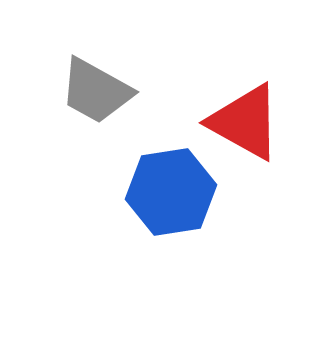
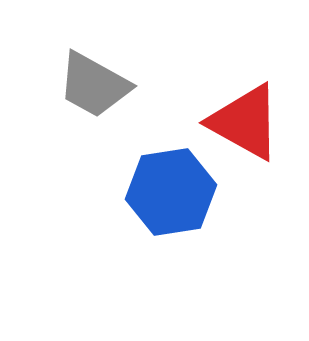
gray trapezoid: moved 2 px left, 6 px up
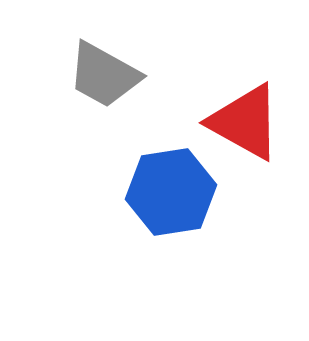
gray trapezoid: moved 10 px right, 10 px up
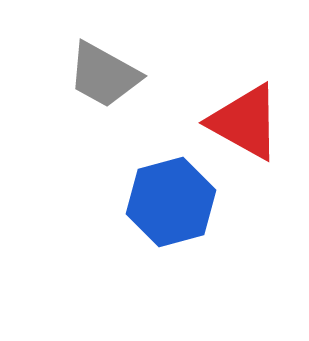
blue hexagon: moved 10 px down; rotated 6 degrees counterclockwise
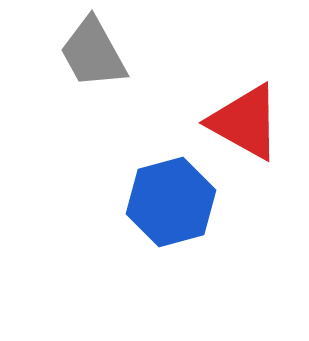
gray trapezoid: moved 11 px left, 22 px up; rotated 32 degrees clockwise
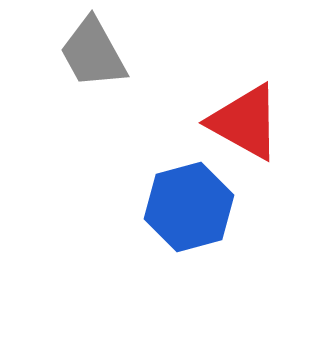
blue hexagon: moved 18 px right, 5 px down
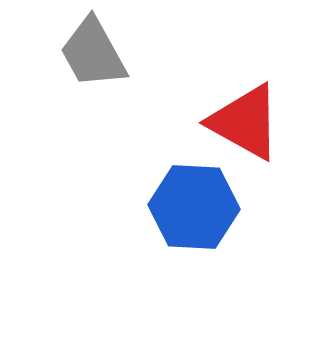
blue hexagon: moved 5 px right; rotated 18 degrees clockwise
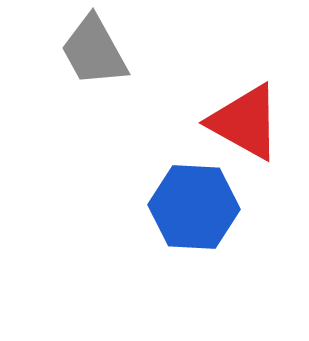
gray trapezoid: moved 1 px right, 2 px up
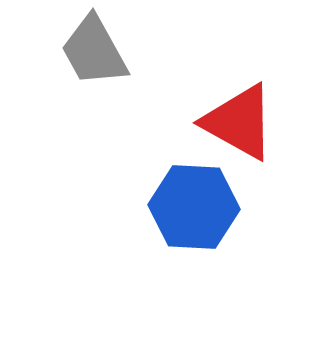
red triangle: moved 6 px left
